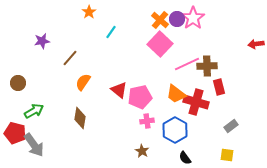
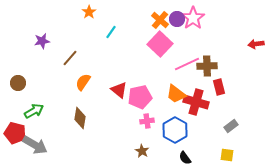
gray arrow: moved 1 px right; rotated 25 degrees counterclockwise
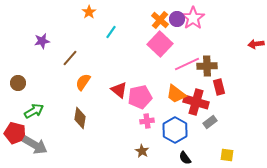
gray rectangle: moved 21 px left, 4 px up
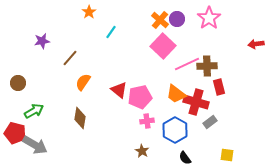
pink star: moved 16 px right
pink square: moved 3 px right, 2 px down
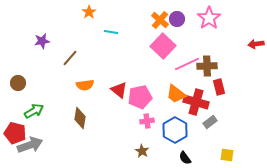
cyan line: rotated 64 degrees clockwise
orange semicircle: moved 2 px right, 3 px down; rotated 132 degrees counterclockwise
gray arrow: moved 5 px left; rotated 50 degrees counterclockwise
